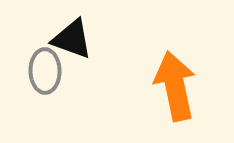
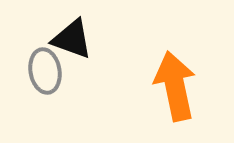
gray ellipse: rotated 9 degrees counterclockwise
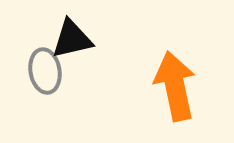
black triangle: rotated 33 degrees counterclockwise
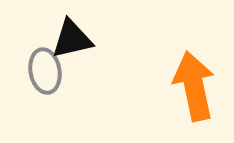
orange arrow: moved 19 px right
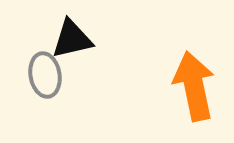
gray ellipse: moved 4 px down
